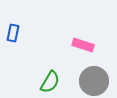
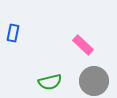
pink rectangle: rotated 25 degrees clockwise
green semicircle: rotated 45 degrees clockwise
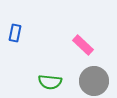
blue rectangle: moved 2 px right
green semicircle: rotated 20 degrees clockwise
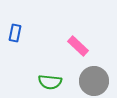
pink rectangle: moved 5 px left, 1 px down
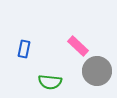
blue rectangle: moved 9 px right, 16 px down
gray circle: moved 3 px right, 10 px up
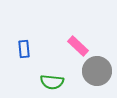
blue rectangle: rotated 18 degrees counterclockwise
green semicircle: moved 2 px right
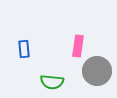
pink rectangle: rotated 55 degrees clockwise
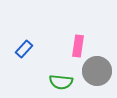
blue rectangle: rotated 48 degrees clockwise
green semicircle: moved 9 px right
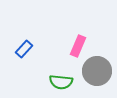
pink rectangle: rotated 15 degrees clockwise
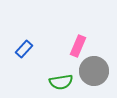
gray circle: moved 3 px left
green semicircle: rotated 15 degrees counterclockwise
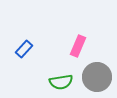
gray circle: moved 3 px right, 6 px down
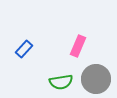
gray circle: moved 1 px left, 2 px down
